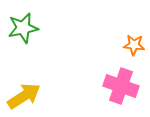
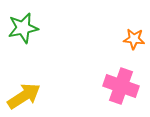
orange star: moved 6 px up
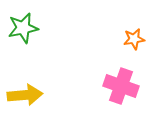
orange star: rotated 15 degrees counterclockwise
yellow arrow: moved 1 px right, 1 px up; rotated 28 degrees clockwise
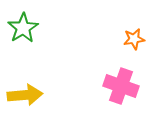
green star: rotated 20 degrees counterclockwise
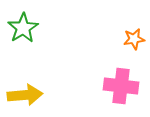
pink cross: rotated 12 degrees counterclockwise
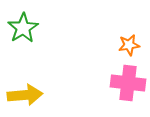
orange star: moved 5 px left, 6 px down
pink cross: moved 7 px right, 3 px up
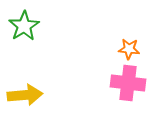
green star: moved 1 px right, 2 px up
orange star: moved 4 px down; rotated 15 degrees clockwise
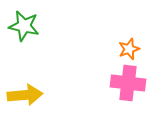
green star: rotated 28 degrees counterclockwise
orange star: rotated 25 degrees counterclockwise
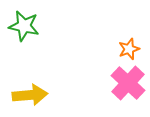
pink cross: rotated 36 degrees clockwise
yellow arrow: moved 5 px right
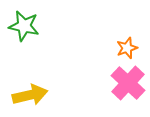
orange star: moved 2 px left, 1 px up
yellow arrow: rotated 8 degrees counterclockwise
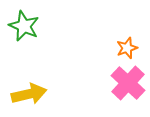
green star: rotated 12 degrees clockwise
yellow arrow: moved 1 px left, 1 px up
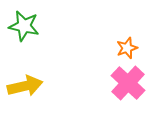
green star: rotated 12 degrees counterclockwise
yellow arrow: moved 4 px left, 8 px up
